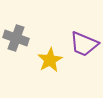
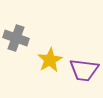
purple trapezoid: moved 26 px down; rotated 16 degrees counterclockwise
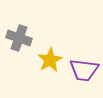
gray cross: moved 3 px right
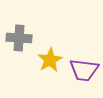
gray cross: rotated 15 degrees counterclockwise
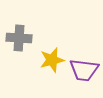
yellow star: moved 2 px right; rotated 15 degrees clockwise
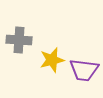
gray cross: moved 2 px down
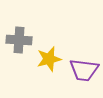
yellow star: moved 3 px left, 1 px up
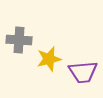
purple trapezoid: moved 1 px left, 2 px down; rotated 12 degrees counterclockwise
